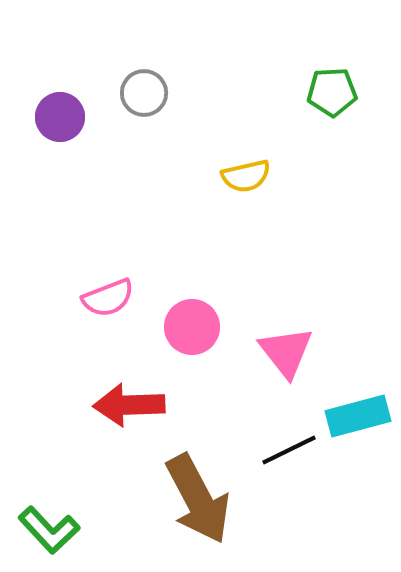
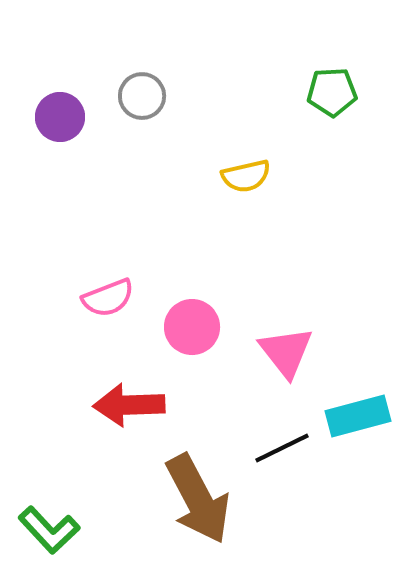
gray circle: moved 2 px left, 3 px down
black line: moved 7 px left, 2 px up
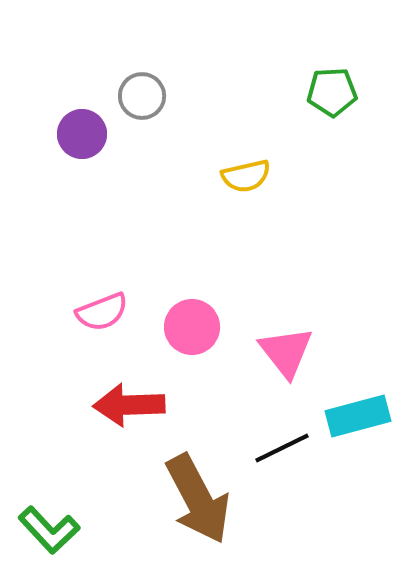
purple circle: moved 22 px right, 17 px down
pink semicircle: moved 6 px left, 14 px down
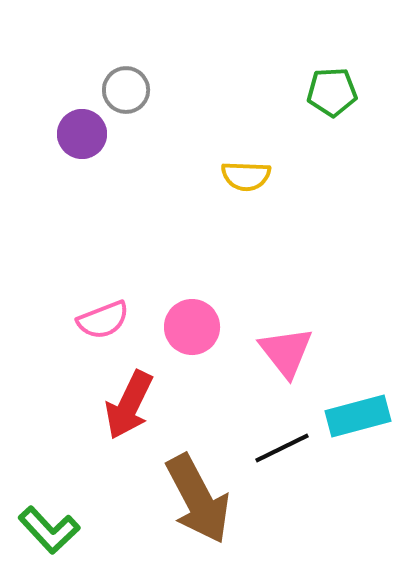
gray circle: moved 16 px left, 6 px up
yellow semicircle: rotated 15 degrees clockwise
pink semicircle: moved 1 px right, 8 px down
red arrow: rotated 62 degrees counterclockwise
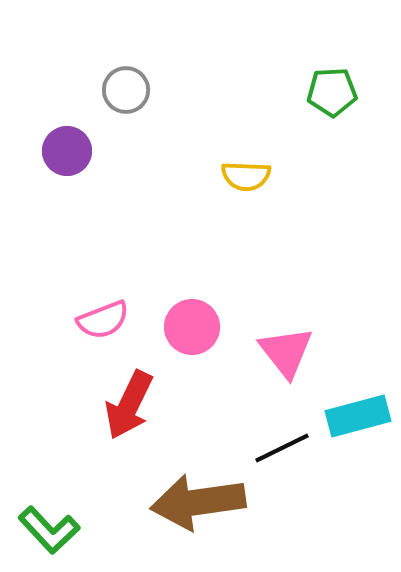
purple circle: moved 15 px left, 17 px down
brown arrow: moved 3 px down; rotated 110 degrees clockwise
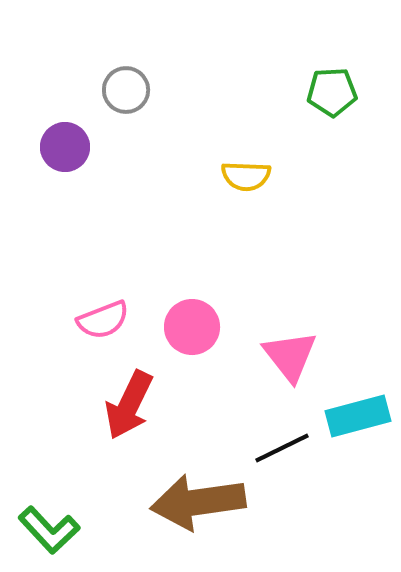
purple circle: moved 2 px left, 4 px up
pink triangle: moved 4 px right, 4 px down
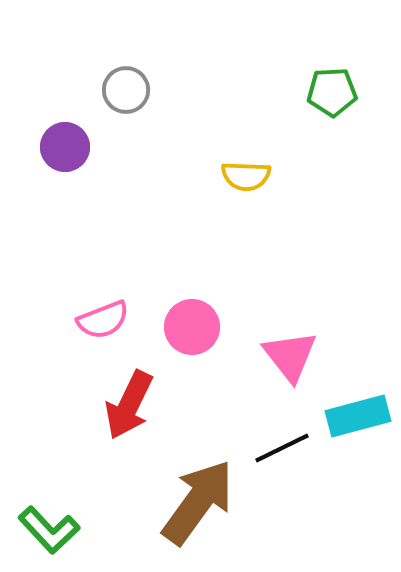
brown arrow: rotated 134 degrees clockwise
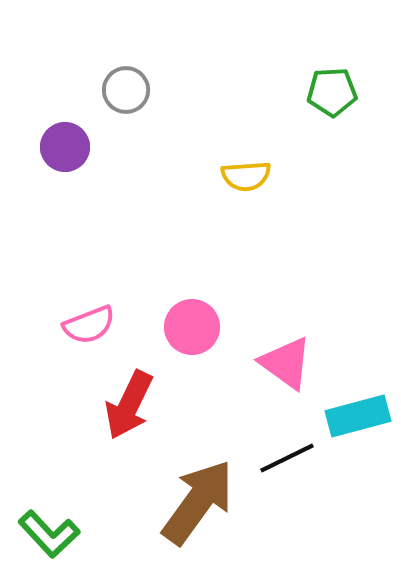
yellow semicircle: rotated 6 degrees counterclockwise
pink semicircle: moved 14 px left, 5 px down
pink triangle: moved 4 px left, 7 px down; rotated 16 degrees counterclockwise
black line: moved 5 px right, 10 px down
green L-shape: moved 4 px down
